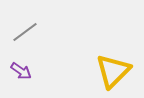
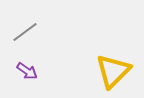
purple arrow: moved 6 px right
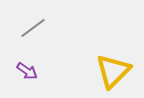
gray line: moved 8 px right, 4 px up
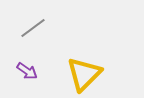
yellow triangle: moved 29 px left, 3 px down
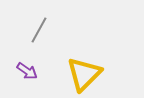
gray line: moved 6 px right, 2 px down; rotated 24 degrees counterclockwise
